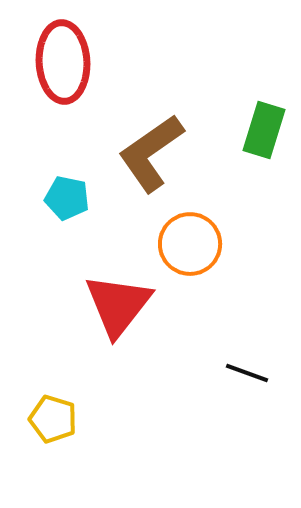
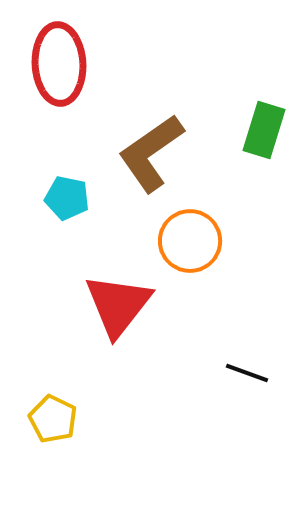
red ellipse: moved 4 px left, 2 px down
orange circle: moved 3 px up
yellow pentagon: rotated 9 degrees clockwise
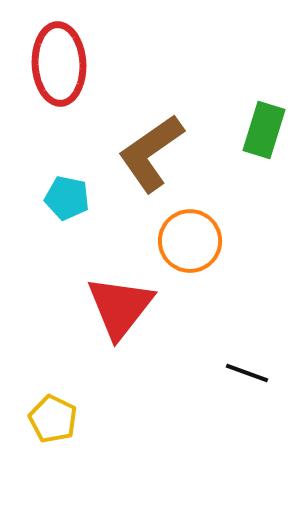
red triangle: moved 2 px right, 2 px down
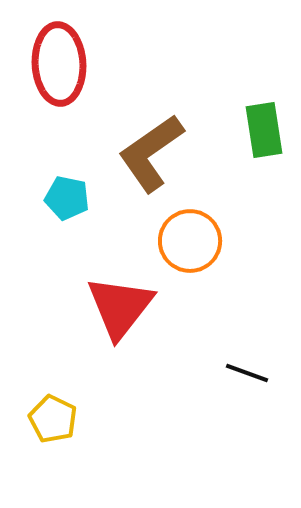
green rectangle: rotated 26 degrees counterclockwise
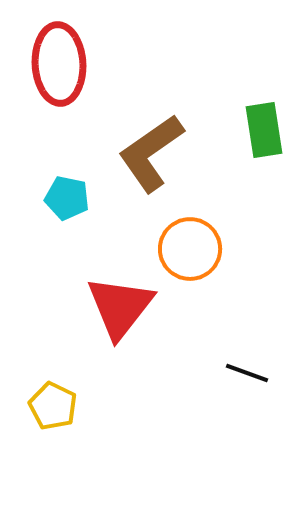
orange circle: moved 8 px down
yellow pentagon: moved 13 px up
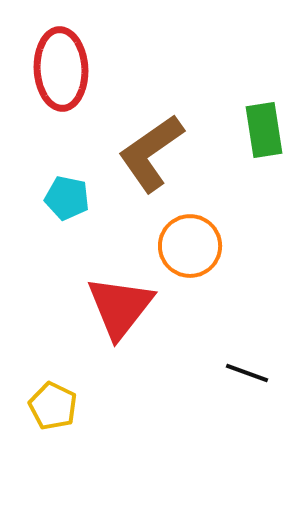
red ellipse: moved 2 px right, 5 px down
orange circle: moved 3 px up
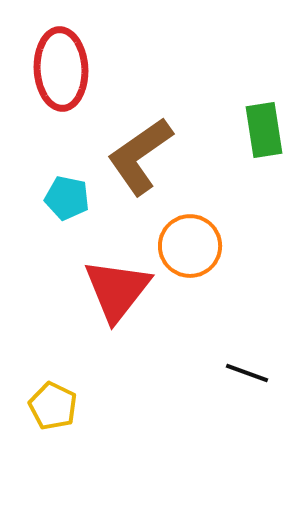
brown L-shape: moved 11 px left, 3 px down
red triangle: moved 3 px left, 17 px up
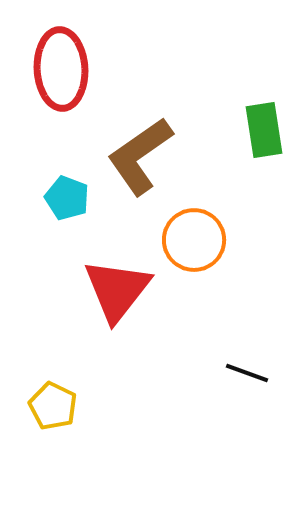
cyan pentagon: rotated 9 degrees clockwise
orange circle: moved 4 px right, 6 px up
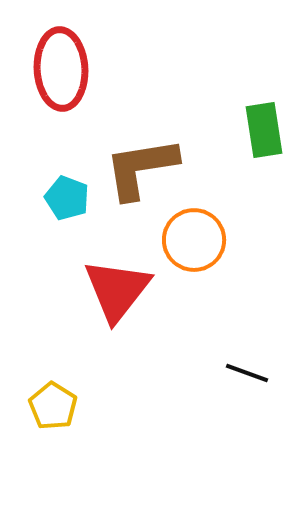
brown L-shape: moved 1 px right, 12 px down; rotated 26 degrees clockwise
yellow pentagon: rotated 6 degrees clockwise
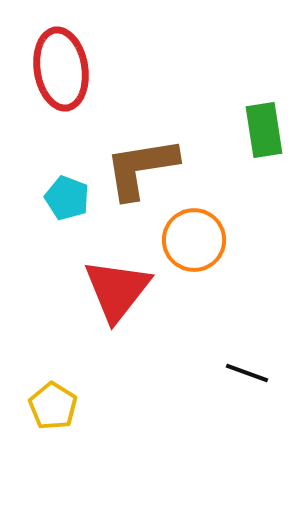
red ellipse: rotated 6 degrees counterclockwise
